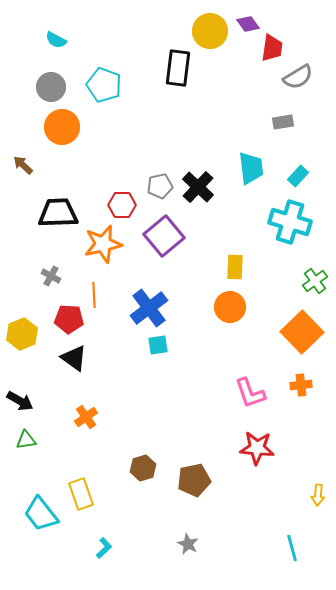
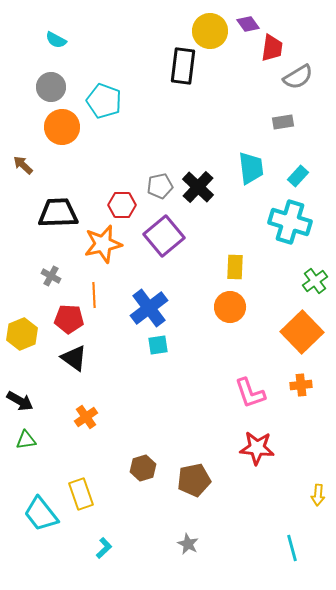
black rectangle at (178, 68): moved 5 px right, 2 px up
cyan pentagon at (104, 85): moved 16 px down
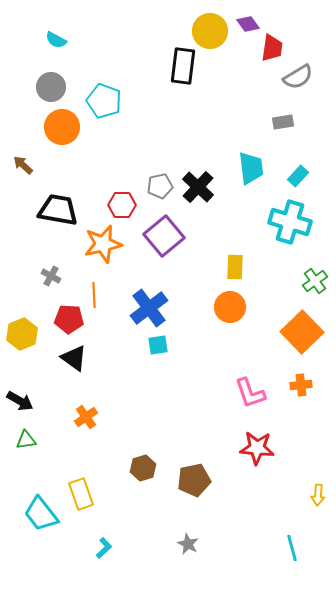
black trapezoid at (58, 213): moved 3 px up; rotated 12 degrees clockwise
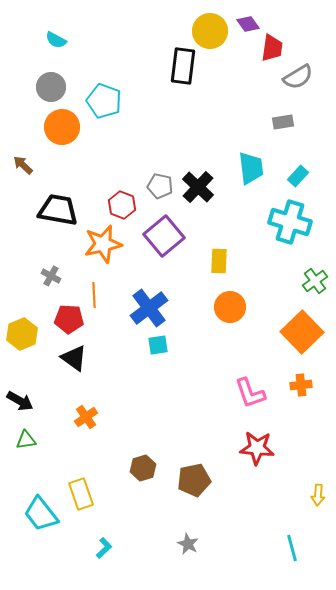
gray pentagon at (160, 186): rotated 25 degrees clockwise
red hexagon at (122, 205): rotated 20 degrees clockwise
yellow rectangle at (235, 267): moved 16 px left, 6 px up
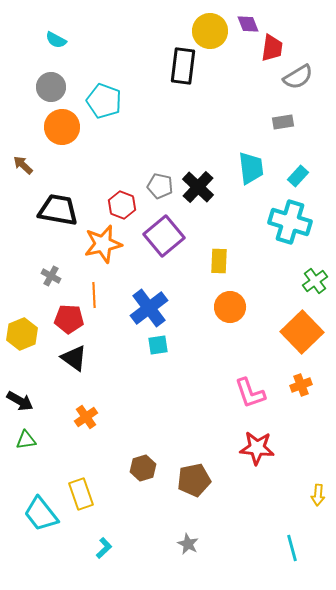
purple diamond at (248, 24): rotated 15 degrees clockwise
orange cross at (301, 385): rotated 15 degrees counterclockwise
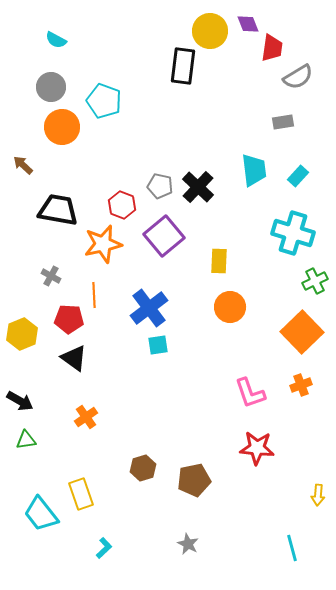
cyan trapezoid at (251, 168): moved 3 px right, 2 px down
cyan cross at (290, 222): moved 3 px right, 11 px down
green cross at (315, 281): rotated 10 degrees clockwise
